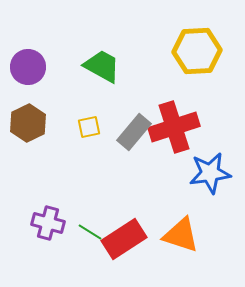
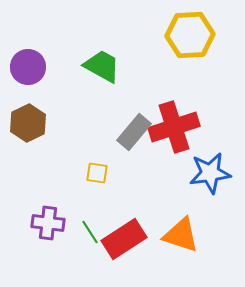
yellow hexagon: moved 7 px left, 16 px up
yellow square: moved 8 px right, 46 px down; rotated 20 degrees clockwise
purple cross: rotated 8 degrees counterclockwise
green line: rotated 25 degrees clockwise
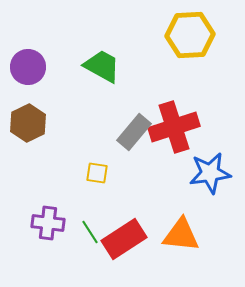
orange triangle: rotated 12 degrees counterclockwise
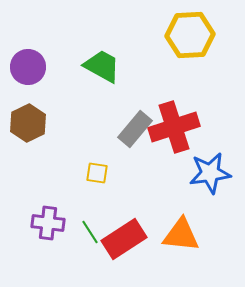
gray rectangle: moved 1 px right, 3 px up
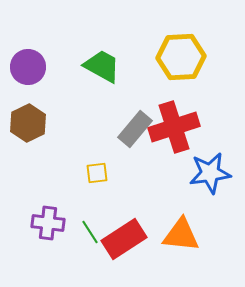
yellow hexagon: moved 9 px left, 22 px down
yellow square: rotated 15 degrees counterclockwise
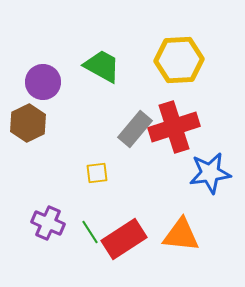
yellow hexagon: moved 2 px left, 3 px down
purple circle: moved 15 px right, 15 px down
purple cross: rotated 16 degrees clockwise
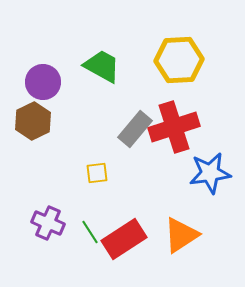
brown hexagon: moved 5 px right, 2 px up
orange triangle: rotated 39 degrees counterclockwise
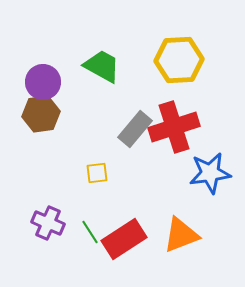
brown hexagon: moved 8 px right, 7 px up; rotated 18 degrees clockwise
orange triangle: rotated 12 degrees clockwise
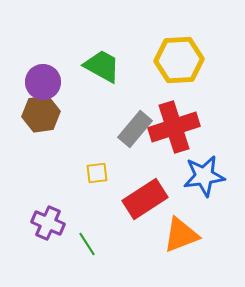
blue star: moved 6 px left, 3 px down
green line: moved 3 px left, 12 px down
red rectangle: moved 21 px right, 40 px up
